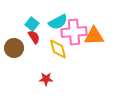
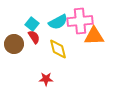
pink cross: moved 6 px right, 11 px up
brown circle: moved 4 px up
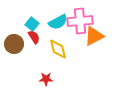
orange triangle: rotated 25 degrees counterclockwise
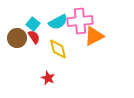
cyan square: moved 1 px right
brown circle: moved 3 px right, 6 px up
red star: moved 2 px right, 1 px up; rotated 24 degrees clockwise
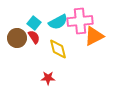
cyan square: moved 1 px right, 1 px up
red star: rotated 24 degrees counterclockwise
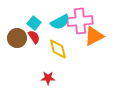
cyan semicircle: moved 2 px right
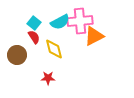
brown circle: moved 17 px down
yellow diamond: moved 4 px left
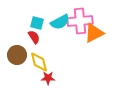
cyan square: moved 3 px right; rotated 24 degrees counterclockwise
orange triangle: moved 3 px up
yellow diamond: moved 15 px left, 13 px down
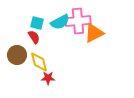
pink cross: moved 2 px left
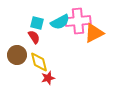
red star: rotated 16 degrees counterclockwise
